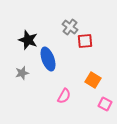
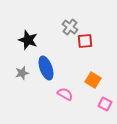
blue ellipse: moved 2 px left, 9 px down
pink semicircle: moved 1 px right, 2 px up; rotated 91 degrees counterclockwise
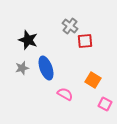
gray cross: moved 1 px up
gray star: moved 5 px up
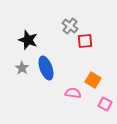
gray star: rotated 24 degrees counterclockwise
pink semicircle: moved 8 px right, 1 px up; rotated 21 degrees counterclockwise
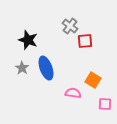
pink square: rotated 24 degrees counterclockwise
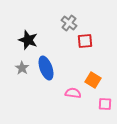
gray cross: moved 1 px left, 3 px up
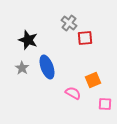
red square: moved 3 px up
blue ellipse: moved 1 px right, 1 px up
orange square: rotated 35 degrees clockwise
pink semicircle: rotated 21 degrees clockwise
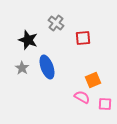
gray cross: moved 13 px left
red square: moved 2 px left
pink semicircle: moved 9 px right, 4 px down
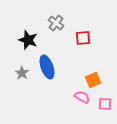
gray star: moved 5 px down
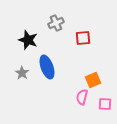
gray cross: rotated 28 degrees clockwise
pink semicircle: rotated 105 degrees counterclockwise
